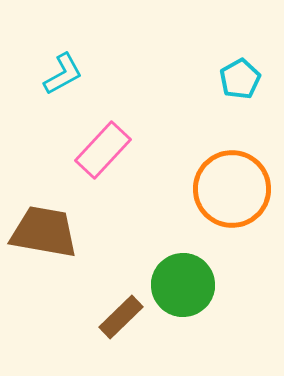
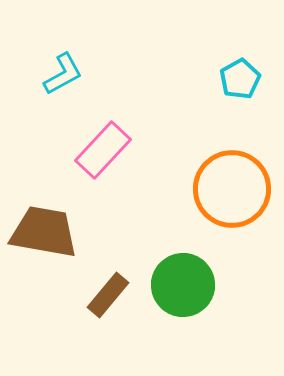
brown rectangle: moved 13 px left, 22 px up; rotated 6 degrees counterclockwise
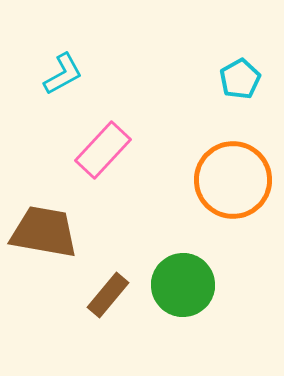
orange circle: moved 1 px right, 9 px up
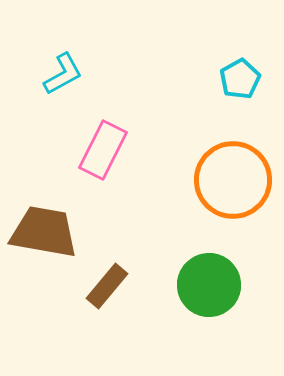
pink rectangle: rotated 16 degrees counterclockwise
green circle: moved 26 px right
brown rectangle: moved 1 px left, 9 px up
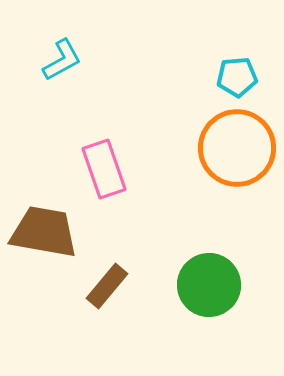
cyan L-shape: moved 1 px left, 14 px up
cyan pentagon: moved 3 px left, 2 px up; rotated 24 degrees clockwise
pink rectangle: moved 1 px right, 19 px down; rotated 46 degrees counterclockwise
orange circle: moved 4 px right, 32 px up
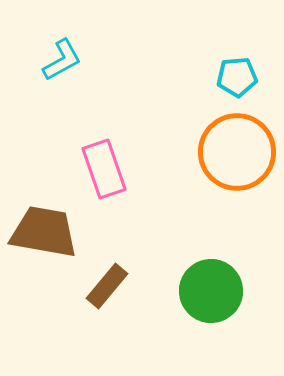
orange circle: moved 4 px down
green circle: moved 2 px right, 6 px down
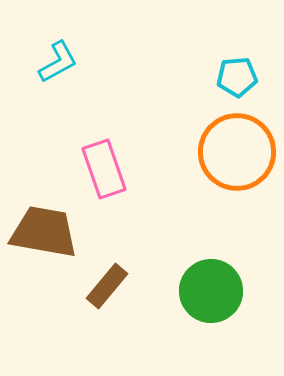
cyan L-shape: moved 4 px left, 2 px down
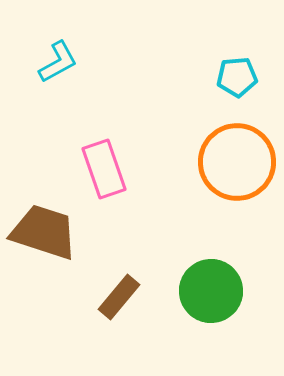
orange circle: moved 10 px down
brown trapezoid: rotated 8 degrees clockwise
brown rectangle: moved 12 px right, 11 px down
